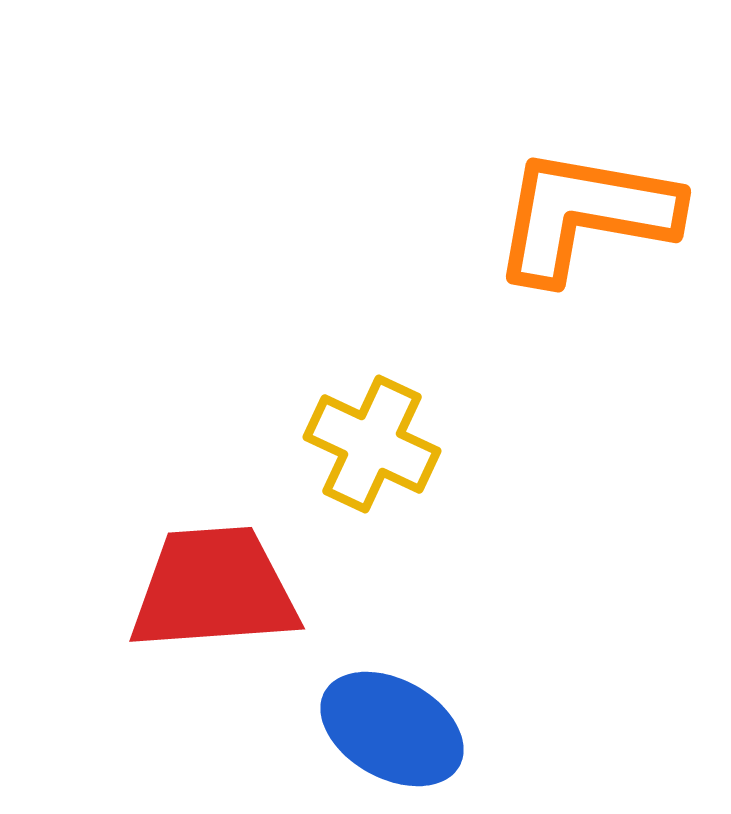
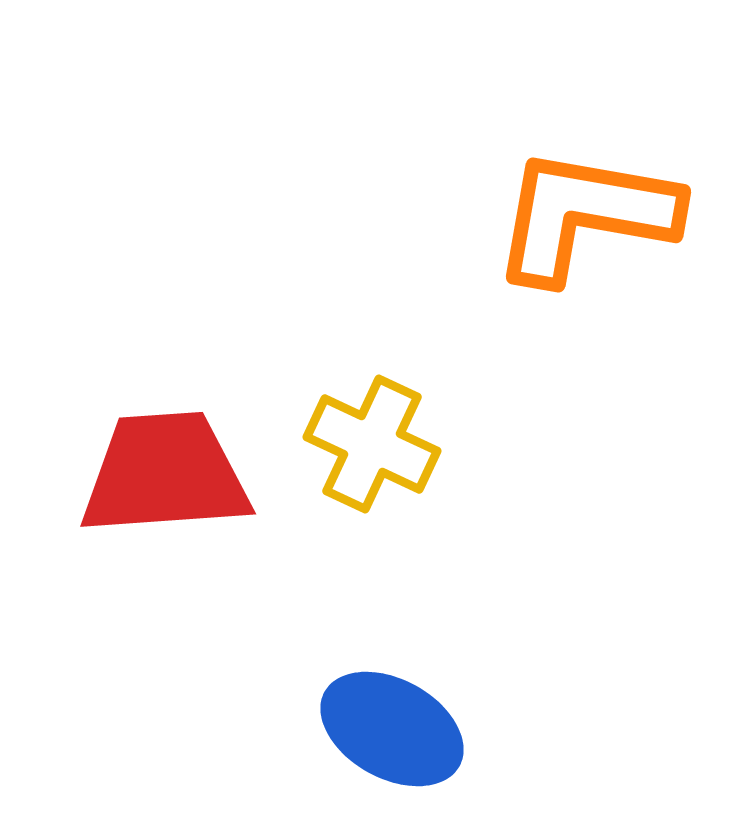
red trapezoid: moved 49 px left, 115 px up
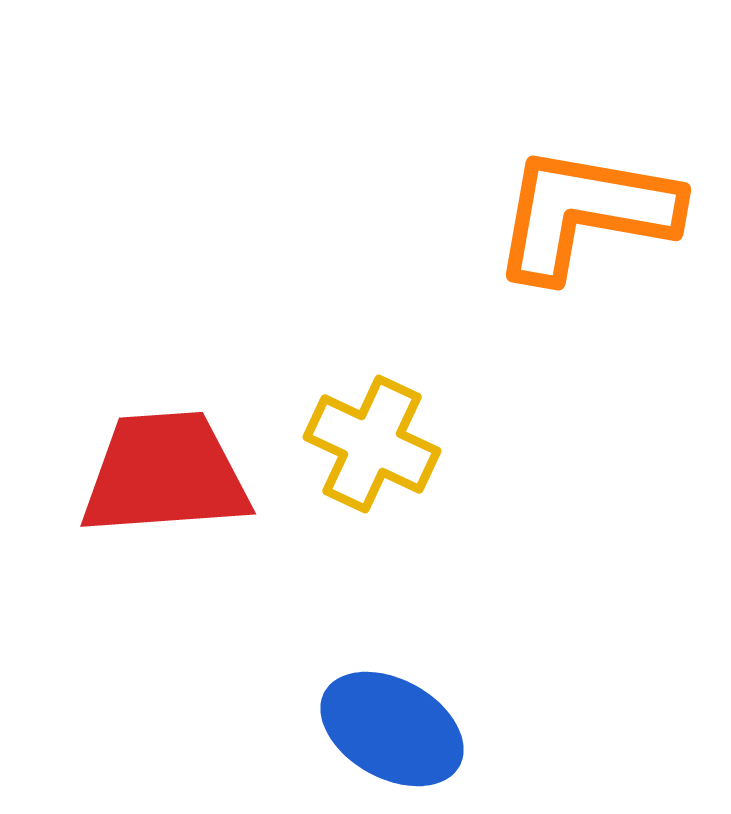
orange L-shape: moved 2 px up
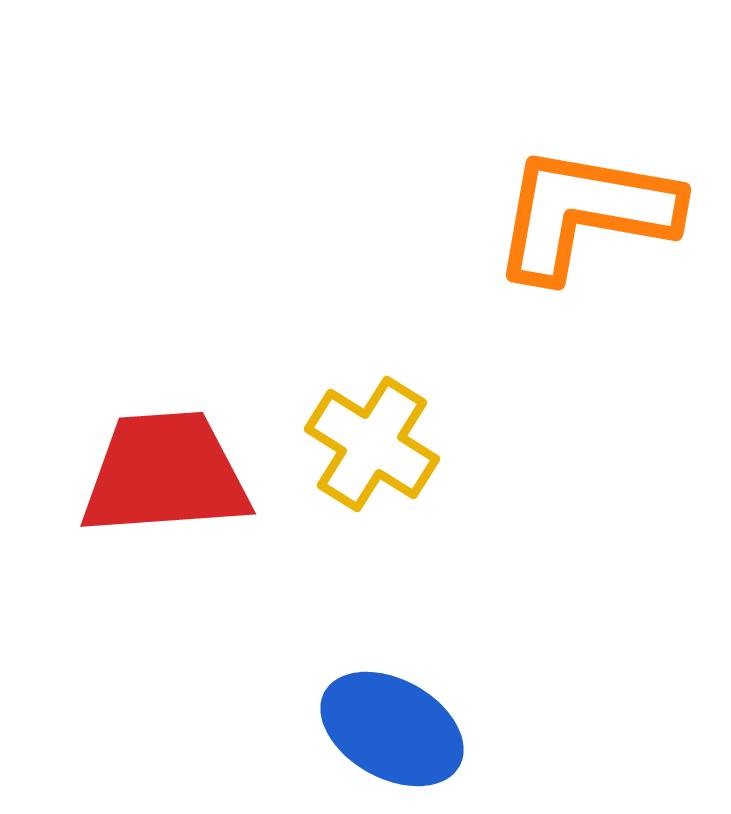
yellow cross: rotated 7 degrees clockwise
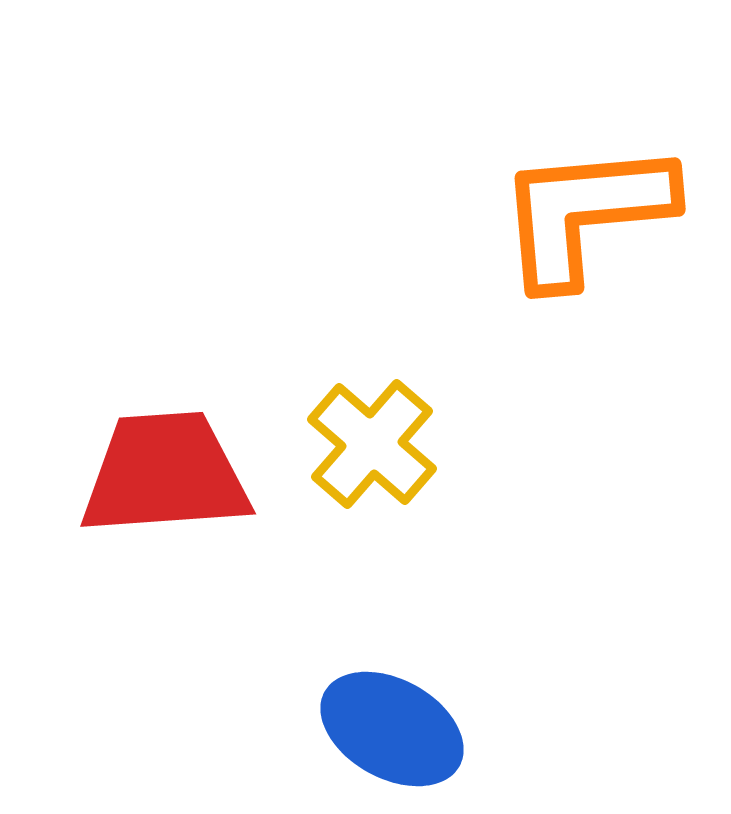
orange L-shape: rotated 15 degrees counterclockwise
yellow cross: rotated 9 degrees clockwise
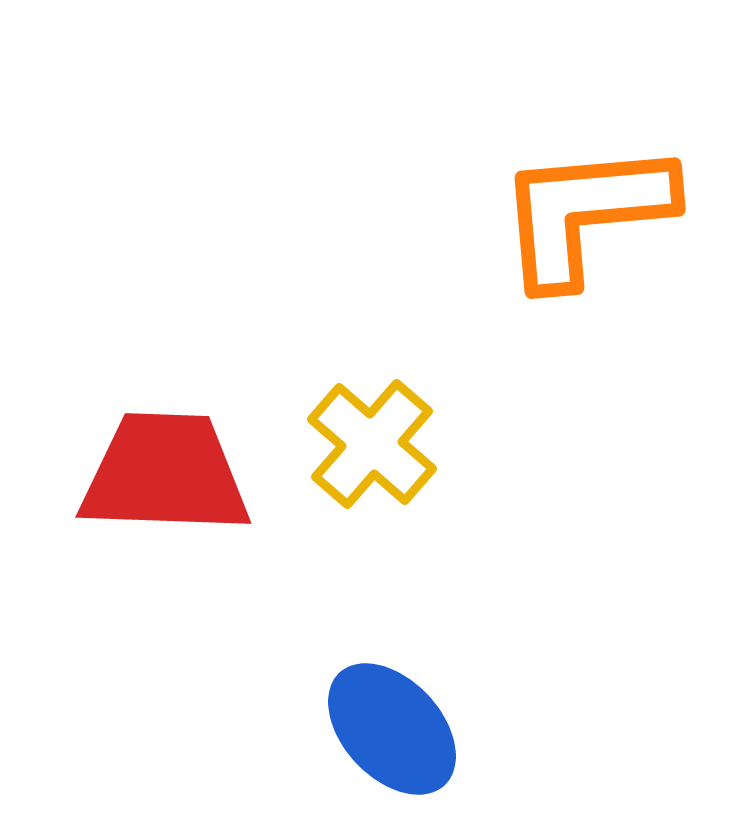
red trapezoid: rotated 6 degrees clockwise
blue ellipse: rotated 18 degrees clockwise
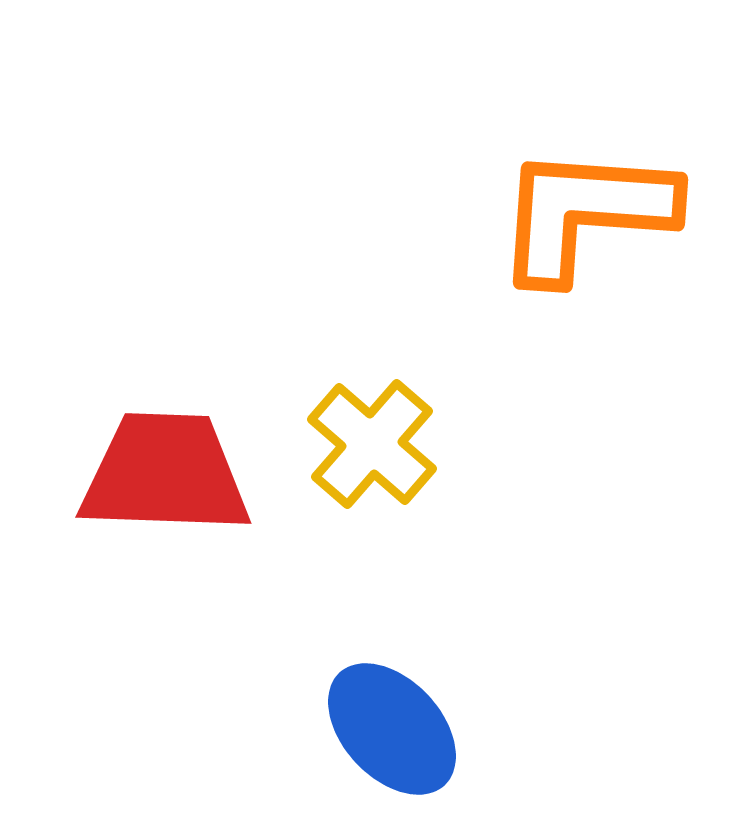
orange L-shape: rotated 9 degrees clockwise
